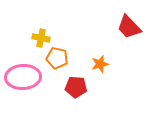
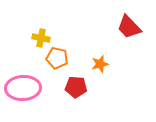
pink ellipse: moved 11 px down
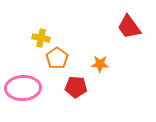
red trapezoid: rotated 8 degrees clockwise
orange pentagon: rotated 25 degrees clockwise
orange star: rotated 18 degrees clockwise
